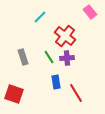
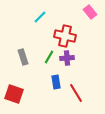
red cross: rotated 25 degrees counterclockwise
green line: rotated 64 degrees clockwise
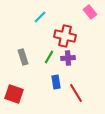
purple cross: moved 1 px right
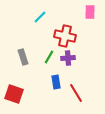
pink rectangle: rotated 40 degrees clockwise
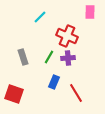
red cross: moved 2 px right; rotated 10 degrees clockwise
blue rectangle: moved 2 px left; rotated 32 degrees clockwise
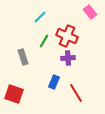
pink rectangle: rotated 40 degrees counterclockwise
green line: moved 5 px left, 16 px up
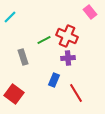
cyan line: moved 30 px left
green line: moved 1 px up; rotated 32 degrees clockwise
blue rectangle: moved 2 px up
red square: rotated 18 degrees clockwise
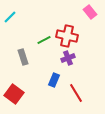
red cross: rotated 10 degrees counterclockwise
purple cross: rotated 16 degrees counterclockwise
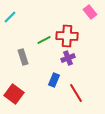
red cross: rotated 10 degrees counterclockwise
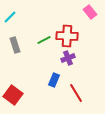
gray rectangle: moved 8 px left, 12 px up
red square: moved 1 px left, 1 px down
